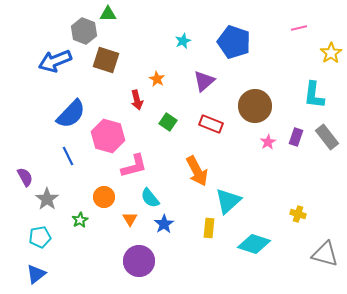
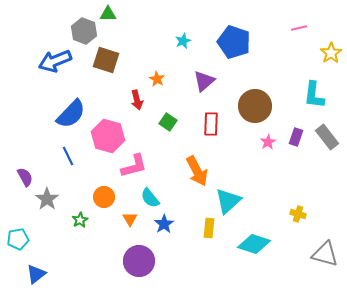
red rectangle: rotated 70 degrees clockwise
cyan pentagon: moved 22 px left, 2 px down
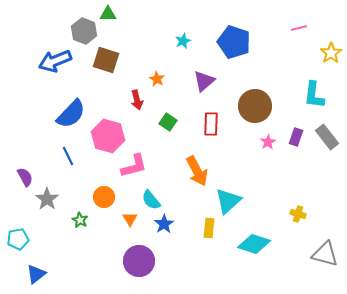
cyan semicircle: moved 1 px right, 2 px down
green star: rotated 14 degrees counterclockwise
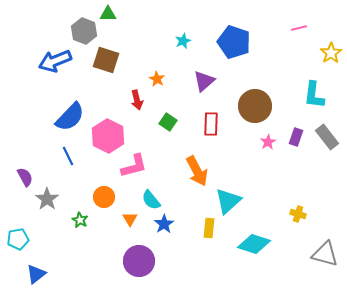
blue semicircle: moved 1 px left, 3 px down
pink hexagon: rotated 12 degrees clockwise
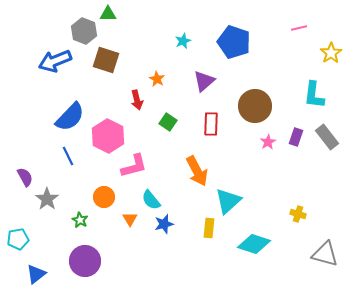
blue star: rotated 18 degrees clockwise
purple circle: moved 54 px left
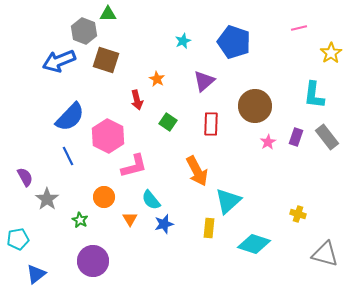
blue arrow: moved 4 px right
purple circle: moved 8 px right
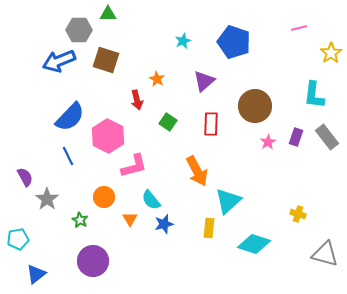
gray hexagon: moved 5 px left, 1 px up; rotated 20 degrees counterclockwise
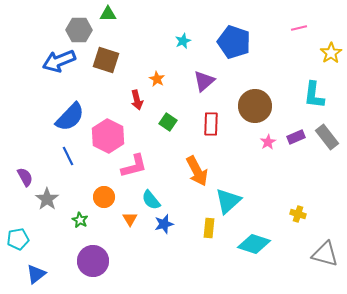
purple rectangle: rotated 48 degrees clockwise
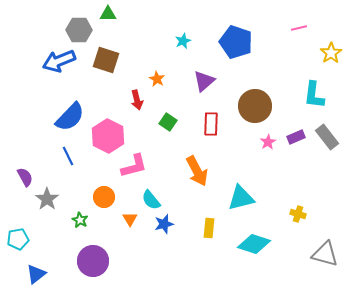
blue pentagon: moved 2 px right
cyan triangle: moved 13 px right, 3 px up; rotated 28 degrees clockwise
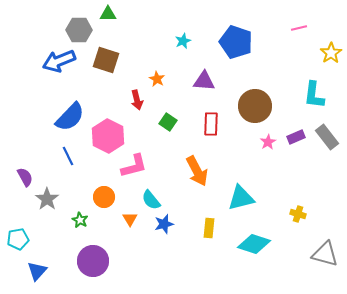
purple triangle: rotated 45 degrees clockwise
blue triangle: moved 1 px right, 3 px up; rotated 10 degrees counterclockwise
